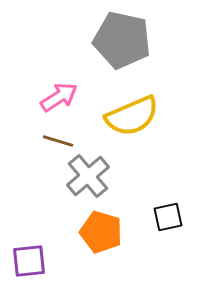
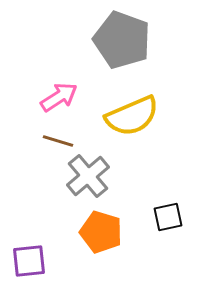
gray pentagon: rotated 8 degrees clockwise
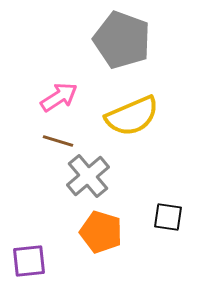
black square: rotated 20 degrees clockwise
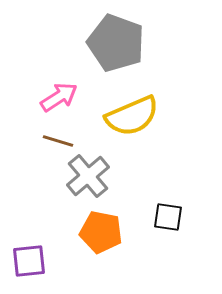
gray pentagon: moved 6 px left, 3 px down
orange pentagon: rotated 6 degrees counterclockwise
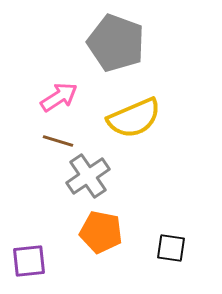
yellow semicircle: moved 2 px right, 2 px down
gray cross: rotated 6 degrees clockwise
black square: moved 3 px right, 31 px down
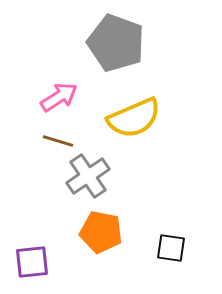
purple square: moved 3 px right, 1 px down
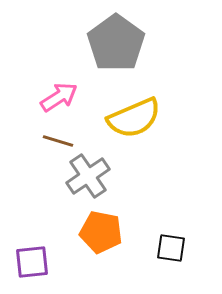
gray pentagon: rotated 16 degrees clockwise
